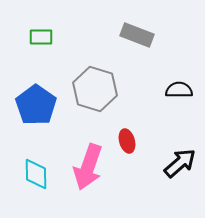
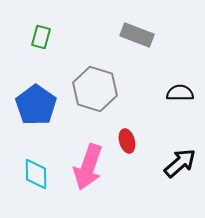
green rectangle: rotated 75 degrees counterclockwise
black semicircle: moved 1 px right, 3 px down
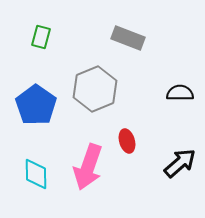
gray rectangle: moved 9 px left, 3 px down
gray hexagon: rotated 21 degrees clockwise
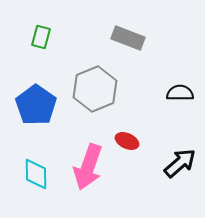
red ellipse: rotated 50 degrees counterclockwise
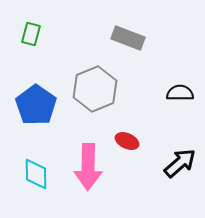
green rectangle: moved 10 px left, 3 px up
pink arrow: rotated 18 degrees counterclockwise
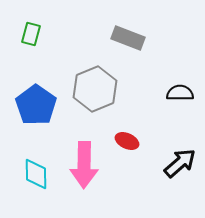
pink arrow: moved 4 px left, 2 px up
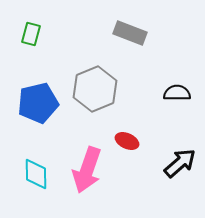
gray rectangle: moved 2 px right, 5 px up
black semicircle: moved 3 px left
blue pentagon: moved 2 px right, 2 px up; rotated 24 degrees clockwise
pink arrow: moved 3 px right, 5 px down; rotated 18 degrees clockwise
